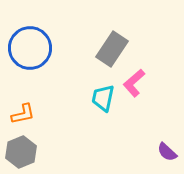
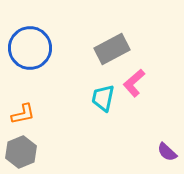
gray rectangle: rotated 28 degrees clockwise
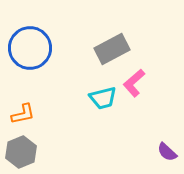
cyan trapezoid: rotated 116 degrees counterclockwise
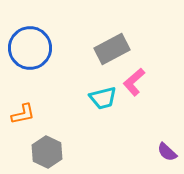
pink L-shape: moved 1 px up
gray hexagon: moved 26 px right; rotated 12 degrees counterclockwise
